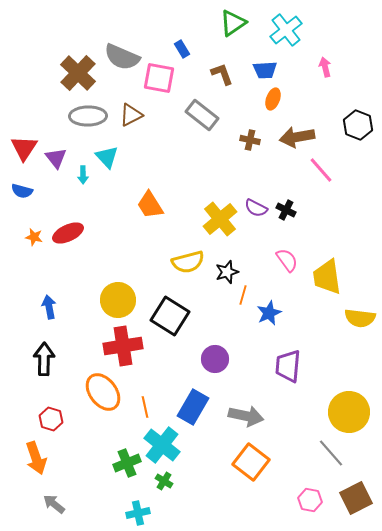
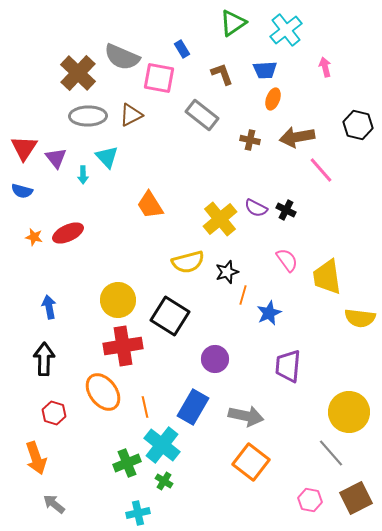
black hexagon at (358, 125): rotated 8 degrees counterclockwise
red hexagon at (51, 419): moved 3 px right, 6 px up
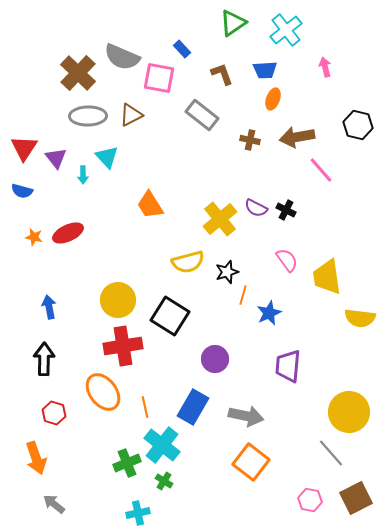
blue rectangle at (182, 49): rotated 12 degrees counterclockwise
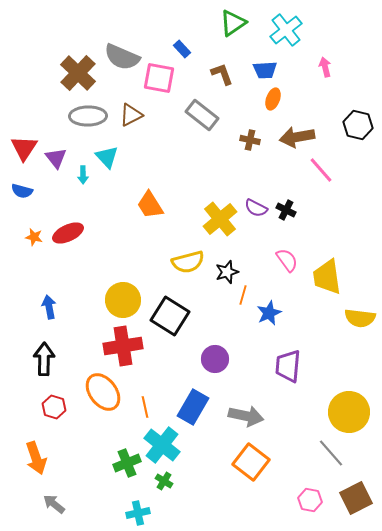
yellow circle at (118, 300): moved 5 px right
red hexagon at (54, 413): moved 6 px up
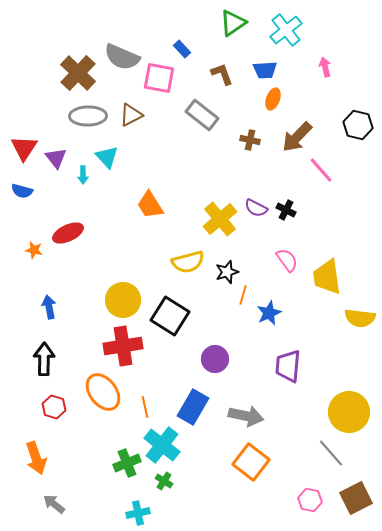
brown arrow at (297, 137): rotated 36 degrees counterclockwise
orange star at (34, 237): moved 13 px down
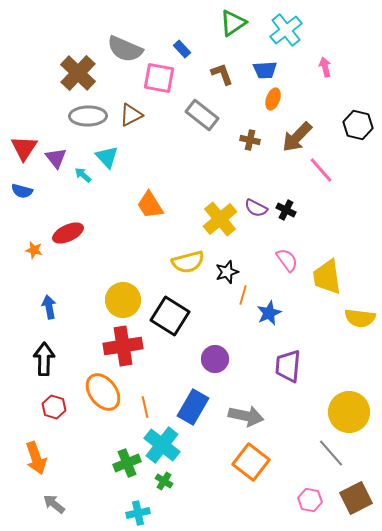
gray semicircle at (122, 57): moved 3 px right, 8 px up
cyan arrow at (83, 175): rotated 132 degrees clockwise
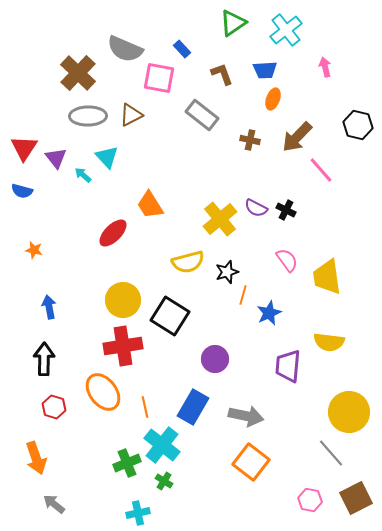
red ellipse at (68, 233): moved 45 px right; rotated 20 degrees counterclockwise
yellow semicircle at (360, 318): moved 31 px left, 24 px down
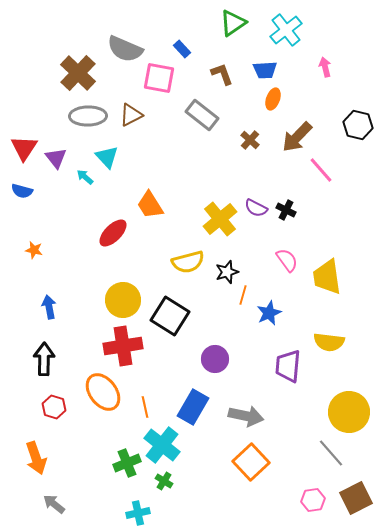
brown cross at (250, 140): rotated 30 degrees clockwise
cyan arrow at (83, 175): moved 2 px right, 2 px down
orange square at (251, 462): rotated 9 degrees clockwise
pink hexagon at (310, 500): moved 3 px right; rotated 20 degrees counterclockwise
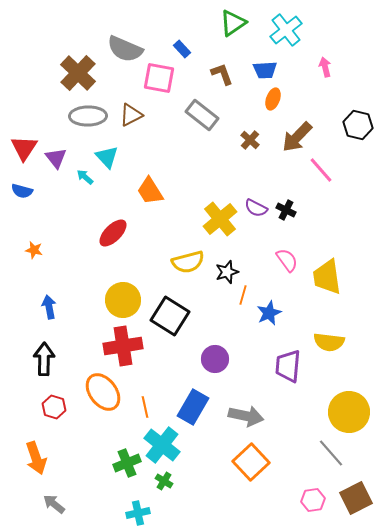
orange trapezoid at (150, 205): moved 14 px up
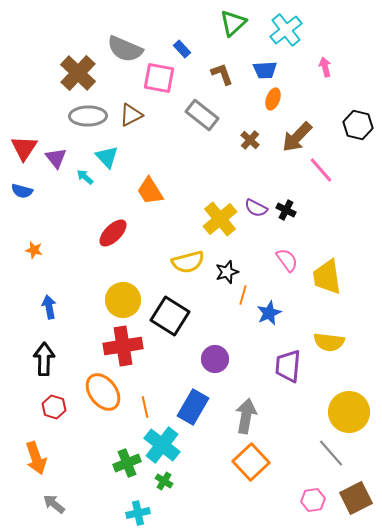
green triangle at (233, 23): rotated 8 degrees counterclockwise
gray arrow at (246, 416): rotated 92 degrees counterclockwise
